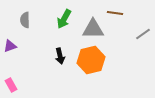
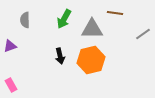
gray triangle: moved 1 px left
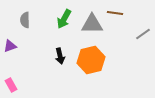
gray triangle: moved 5 px up
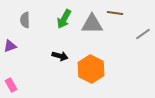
black arrow: rotated 63 degrees counterclockwise
orange hexagon: moved 9 px down; rotated 20 degrees counterclockwise
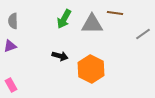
gray semicircle: moved 12 px left, 1 px down
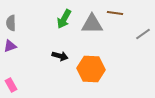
gray semicircle: moved 2 px left, 2 px down
orange hexagon: rotated 24 degrees counterclockwise
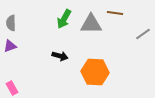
gray triangle: moved 1 px left
orange hexagon: moved 4 px right, 3 px down
pink rectangle: moved 1 px right, 3 px down
